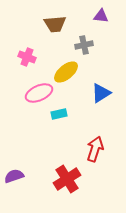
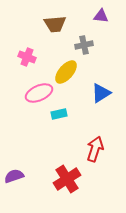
yellow ellipse: rotated 10 degrees counterclockwise
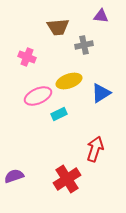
brown trapezoid: moved 3 px right, 3 px down
yellow ellipse: moved 3 px right, 9 px down; rotated 30 degrees clockwise
pink ellipse: moved 1 px left, 3 px down
cyan rectangle: rotated 14 degrees counterclockwise
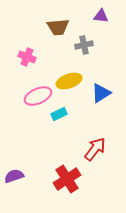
red arrow: rotated 20 degrees clockwise
